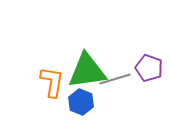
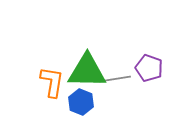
green triangle: rotated 9 degrees clockwise
gray line: rotated 8 degrees clockwise
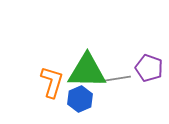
orange L-shape: rotated 8 degrees clockwise
blue hexagon: moved 1 px left, 3 px up; rotated 15 degrees clockwise
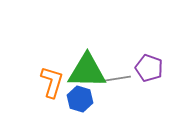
blue hexagon: rotated 20 degrees counterclockwise
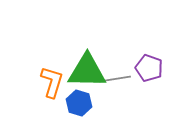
blue hexagon: moved 1 px left, 4 px down
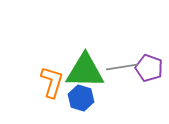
green triangle: moved 2 px left
gray line: moved 7 px right, 12 px up
blue hexagon: moved 2 px right, 5 px up
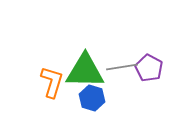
purple pentagon: rotated 8 degrees clockwise
blue hexagon: moved 11 px right
